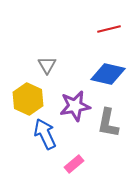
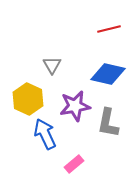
gray triangle: moved 5 px right
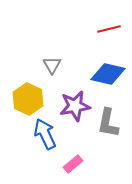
pink rectangle: moved 1 px left
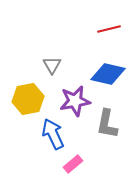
yellow hexagon: rotated 24 degrees clockwise
purple star: moved 5 px up
gray L-shape: moved 1 px left, 1 px down
blue arrow: moved 8 px right
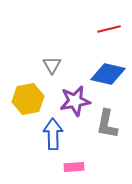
blue arrow: rotated 24 degrees clockwise
pink rectangle: moved 1 px right, 3 px down; rotated 36 degrees clockwise
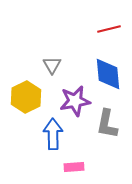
blue diamond: rotated 72 degrees clockwise
yellow hexagon: moved 2 px left, 2 px up; rotated 16 degrees counterclockwise
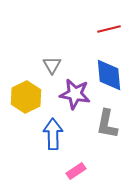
blue diamond: moved 1 px right, 1 px down
purple star: moved 7 px up; rotated 20 degrees clockwise
pink rectangle: moved 2 px right, 4 px down; rotated 30 degrees counterclockwise
